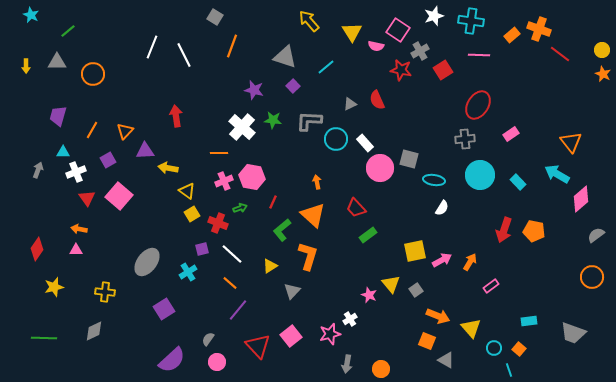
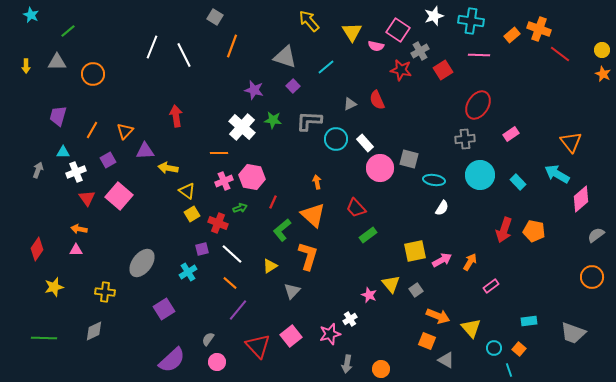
gray ellipse at (147, 262): moved 5 px left, 1 px down
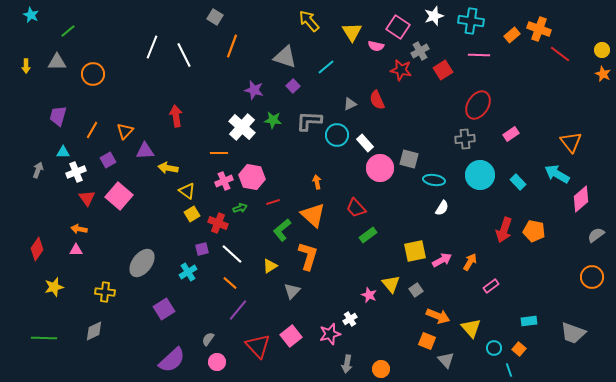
pink square at (398, 30): moved 3 px up
cyan circle at (336, 139): moved 1 px right, 4 px up
red line at (273, 202): rotated 48 degrees clockwise
gray triangle at (446, 360): rotated 18 degrees clockwise
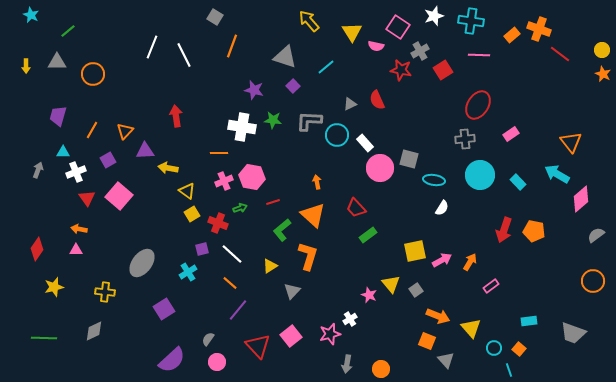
white cross at (242, 127): rotated 32 degrees counterclockwise
orange circle at (592, 277): moved 1 px right, 4 px down
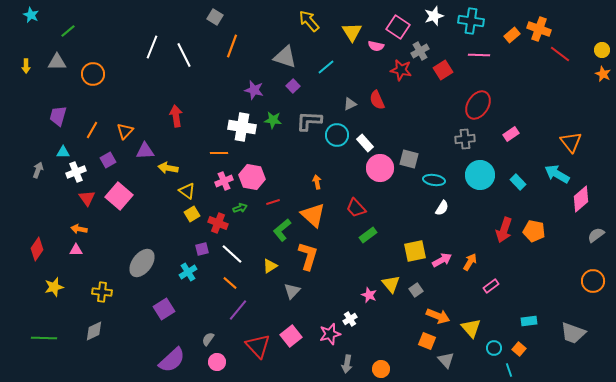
yellow cross at (105, 292): moved 3 px left
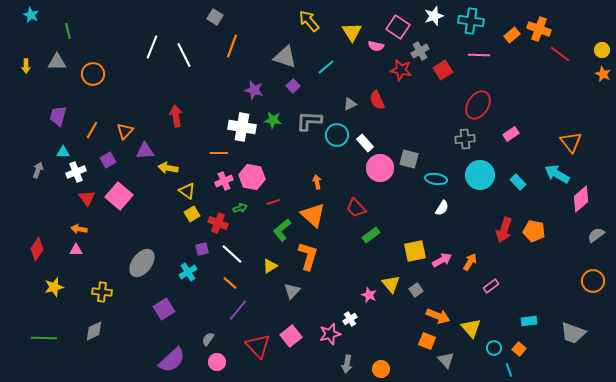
green line at (68, 31): rotated 63 degrees counterclockwise
cyan ellipse at (434, 180): moved 2 px right, 1 px up
green rectangle at (368, 235): moved 3 px right
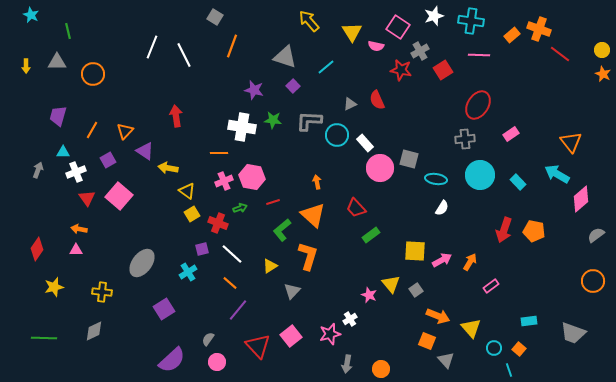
purple triangle at (145, 151): rotated 36 degrees clockwise
yellow square at (415, 251): rotated 15 degrees clockwise
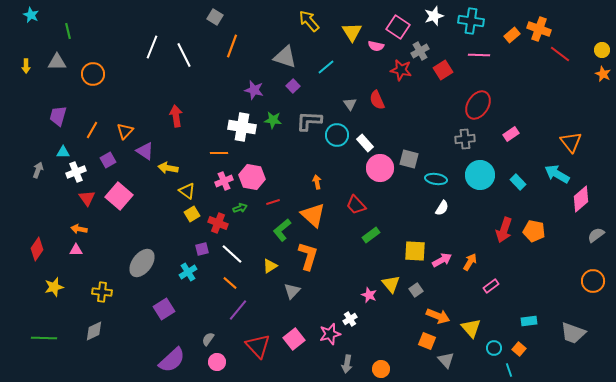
gray triangle at (350, 104): rotated 40 degrees counterclockwise
red trapezoid at (356, 208): moved 3 px up
pink square at (291, 336): moved 3 px right, 3 px down
